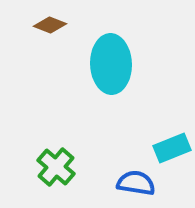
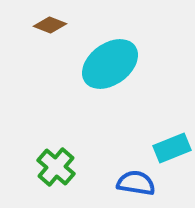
cyan ellipse: moved 1 px left; rotated 56 degrees clockwise
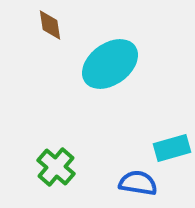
brown diamond: rotated 60 degrees clockwise
cyan rectangle: rotated 6 degrees clockwise
blue semicircle: moved 2 px right
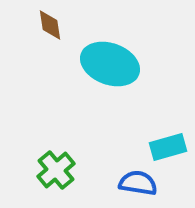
cyan ellipse: rotated 56 degrees clockwise
cyan rectangle: moved 4 px left, 1 px up
green cross: moved 3 px down; rotated 9 degrees clockwise
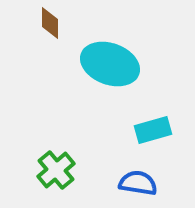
brown diamond: moved 2 px up; rotated 8 degrees clockwise
cyan rectangle: moved 15 px left, 17 px up
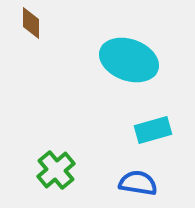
brown diamond: moved 19 px left
cyan ellipse: moved 19 px right, 4 px up
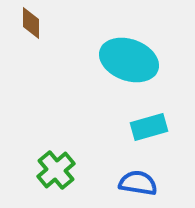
cyan rectangle: moved 4 px left, 3 px up
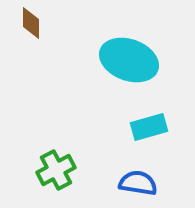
green cross: rotated 12 degrees clockwise
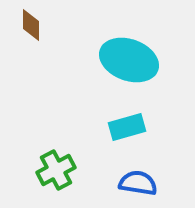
brown diamond: moved 2 px down
cyan rectangle: moved 22 px left
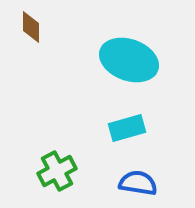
brown diamond: moved 2 px down
cyan rectangle: moved 1 px down
green cross: moved 1 px right, 1 px down
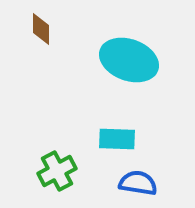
brown diamond: moved 10 px right, 2 px down
cyan rectangle: moved 10 px left, 11 px down; rotated 18 degrees clockwise
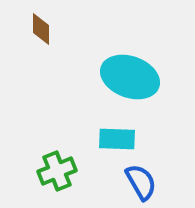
cyan ellipse: moved 1 px right, 17 px down
green cross: rotated 6 degrees clockwise
blue semicircle: moved 3 px right, 1 px up; rotated 51 degrees clockwise
